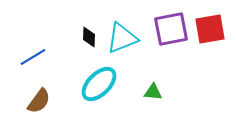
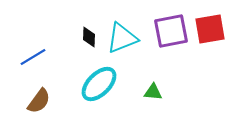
purple square: moved 2 px down
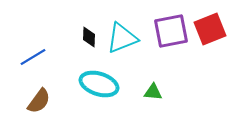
red square: rotated 12 degrees counterclockwise
cyan ellipse: rotated 63 degrees clockwise
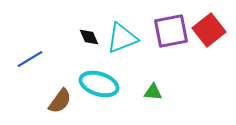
red square: moved 1 px left, 1 px down; rotated 16 degrees counterclockwise
black diamond: rotated 25 degrees counterclockwise
blue line: moved 3 px left, 2 px down
brown semicircle: moved 21 px right
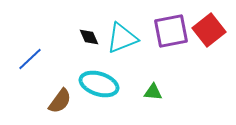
blue line: rotated 12 degrees counterclockwise
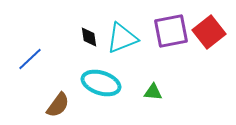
red square: moved 2 px down
black diamond: rotated 15 degrees clockwise
cyan ellipse: moved 2 px right, 1 px up
brown semicircle: moved 2 px left, 4 px down
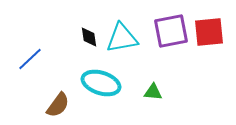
red square: rotated 32 degrees clockwise
cyan triangle: rotated 12 degrees clockwise
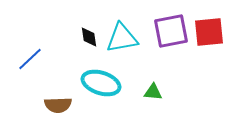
brown semicircle: rotated 52 degrees clockwise
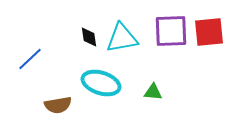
purple square: rotated 9 degrees clockwise
brown semicircle: rotated 8 degrees counterclockwise
